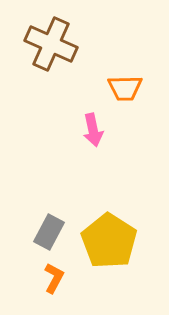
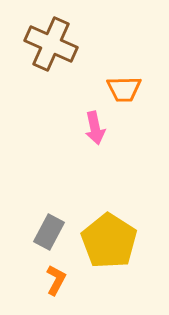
orange trapezoid: moved 1 px left, 1 px down
pink arrow: moved 2 px right, 2 px up
orange L-shape: moved 2 px right, 2 px down
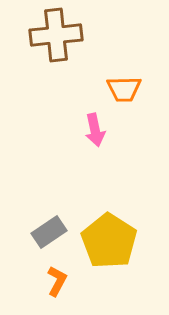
brown cross: moved 5 px right, 9 px up; rotated 30 degrees counterclockwise
pink arrow: moved 2 px down
gray rectangle: rotated 28 degrees clockwise
orange L-shape: moved 1 px right, 1 px down
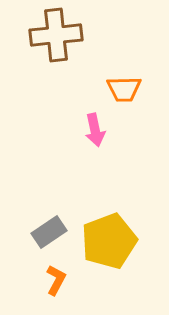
yellow pentagon: rotated 18 degrees clockwise
orange L-shape: moved 1 px left, 1 px up
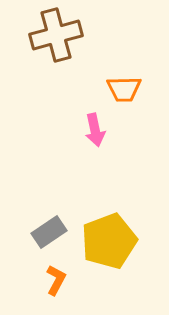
brown cross: rotated 9 degrees counterclockwise
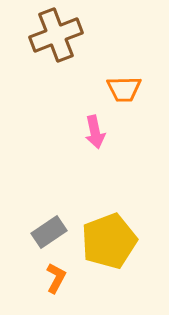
brown cross: rotated 6 degrees counterclockwise
pink arrow: moved 2 px down
orange L-shape: moved 2 px up
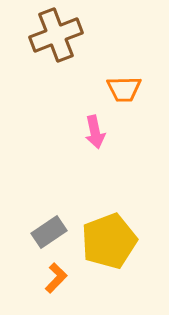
orange L-shape: rotated 16 degrees clockwise
